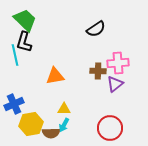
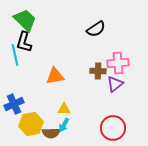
red circle: moved 3 px right
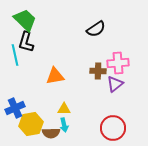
black L-shape: moved 2 px right
blue cross: moved 1 px right, 4 px down
cyan arrow: rotated 40 degrees counterclockwise
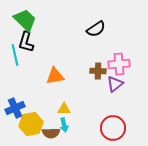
pink cross: moved 1 px right, 1 px down
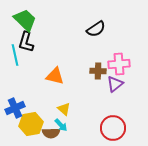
orange triangle: rotated 24 degrees clockwise
yellow triangle: rotated 40 degrees clockwise
cyan arrow: moved 3 px left; rotated 32 degrees counterclockwise
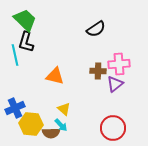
yellow hexagon: rotated 15 degrees clockwise
